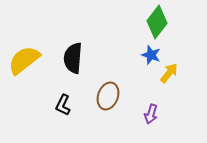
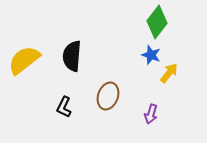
black semicircle: moved 1 px left, 2 px up
black L-shape: moved 1 px right, 2 px down
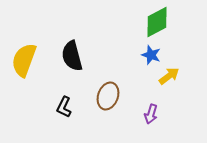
green diamond: rotated 24 degrees clockwise
black semicircle: rotated 20 degrees counterclockwise
yellow semicircle: rotated 32 degrees counterclockwise
yellow arrow: moved 3 px down; rotated 15 degrees clockwise
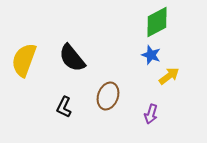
black semicircle: moved 2 px down; rotated 24 degrees counterclockwise
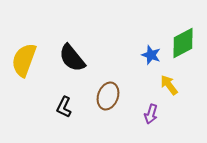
green diamond: moved 26 px right, 21 px down
yellow arrow: moved 9 px down; rotated 90 degrees counterclockwise
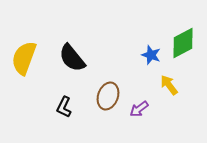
yellow semicircle: moved 2 px up
purple arrow: moved 12 px left, 5 px up; rotated 36 degrees clockwise
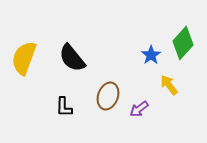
green diamond: rotated 20 degrees counterclockwise
blue star: rotated 18 degrees clockwise
black L-shape: rotated 25 degrees counterclockwise
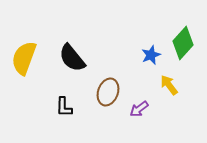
blue star: rotated 12 degrees clockwise
brown ellipse: moved 4 px up
